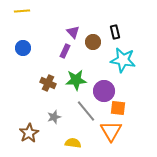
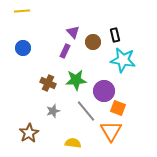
black rectangle: moved 3 px down
orange square: rotated 14 degrees clockwise
gray star: moved 1 px left, 6 px up
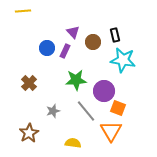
yellow line: moved 1 px right
blue circle: moved 24 px right
brown cross: moved 19 px left; rotated 21 degrees clockwise
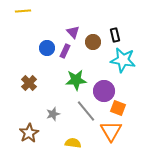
gray star: moved 3 px down
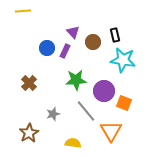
orange square: moved 6 px right, 5 px up
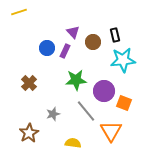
yellow line: moved 4 px left, 1 px down; rotated 14 degrees counterclockwise
cyan star: rotated 15 degrees counterclockwise
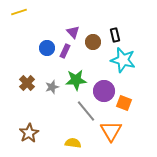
cyan star: rotated 20 degrees clockwise
brown cross: moved 2 px left
gray star: moved 1 px left, 27 px up
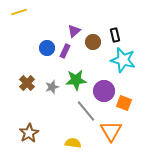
purple triangle: moved 1 px right, 1 px up; rotated 32 degrees clockwise
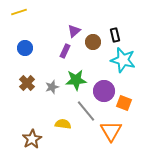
blue circle: moved 22 px left
brown star: moved 3 px right, 6 px down
yellow semicircle: moved 10 px left, 19 px up
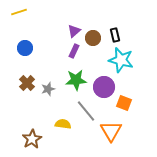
brown circle: moved 4 px up
purple rectangle: moved 9 px right
cyan star: moved 2 px left
gray star: moved 4 px left, 2 px down
purple circle: moved 4 px up
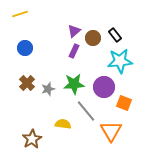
yellow line: moved 1 px right, 2 px down
black rectangle: rotated 24 degrees counterclockwise
cyan star: moved 1 px left, 1 px down; rotated 20 degrees counterclockwise
green star: moved 2 px left, 4 px down
